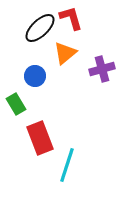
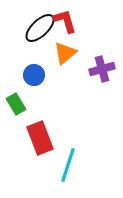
red L-shape: moved 6 px left, 3 px down
blue circle: moved 1 px left, 1 px up
cyan line: moved 1 px right
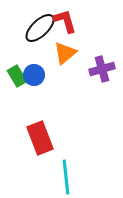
green rectangle: moved 1 px right, 28 px up
cyan line: moved 2 px left, 12 px down; rotated 24 degrees counterclockwise
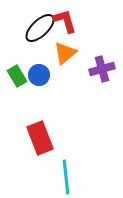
blue circle: moved 5 px right
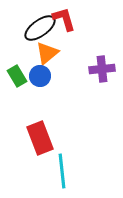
red L-shape: moved 1 px left, 2 px up
black ellipse: rotated 8 degrees clockwise
orange triangle: moved 18 px left
purple cross: rotated 10 degrees clockwise
blue circle: moved 1 px right, 1 px down
cyan line: moved 4 px left, 6 px up
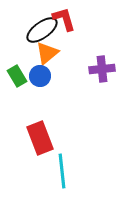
black ellipse: moved 2 px right, 2 px down
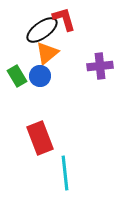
purple cross: moved 2 px left, 3 px up
cyan line: moved 3 px right, 2 px down
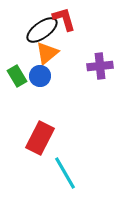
red rectangle: rotated 48 degrees clockwise
cyan line: rotated 24 degrees counterclockwise
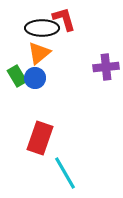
black ellipse: moved 2 px up; rotated 36 degrees clockwise
orange triangle: moved 8 px left
purple cross: moved 6 px right, 1 px down
blue circle: moved 5 px left, 2 px down
red rectangle: rotated 8 degrees counterclockwise
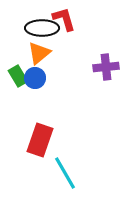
green rectangle: moved 1 px right
red rectangle: moved 2 px down
